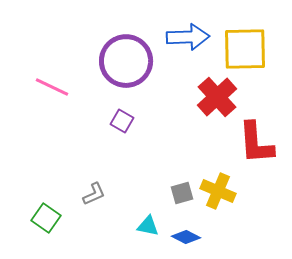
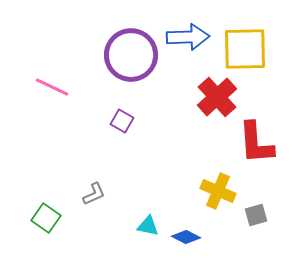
purple circle: moved 5 px right, 6 px up
gray square: moved 74 px right, 22 px down
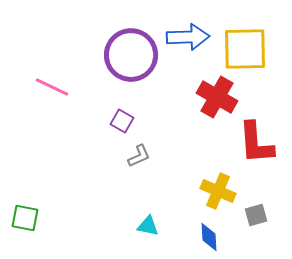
red cross: rotated 18 degrees counterclockwise
gray L-shape: moved 45 px right, 38 px up
green square: moved 21 px left; rotated 24 degrees counterclockwise
blue diamond: moved 23 px right; rotated 60 degrees clockwise
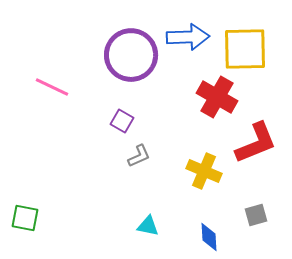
red L-shape: rotated 108 degrees counterclockwise
yellow cross: moved 14 px left, 20 px up
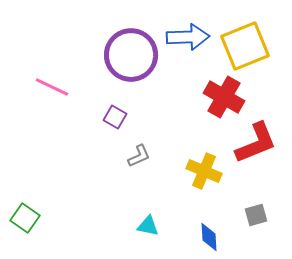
yellow square: moved 3 px up; rotated 21 degrees counterclockwise
red cross: moved 7 px right
purple square: moved 7 px left, 4 px up
green square: rotated 24 degrees clockwise
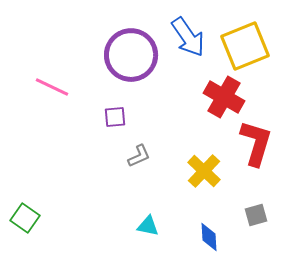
blue arrow: rotated 57 degrees clockwise
purple square: rotated 35 degrees counterclockwise
red L-shape: rotated 51 degrees counterclockwise
yellow cross: rotated 20 degrees clockwise
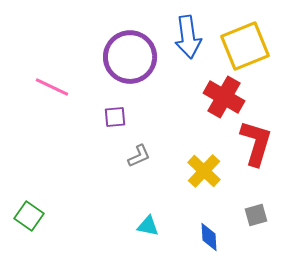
blue arrow: rotated 27 degrees clockwise
purple circle: moved 1 px left, 2 px down
green square: moved 4 px right, 2 px up
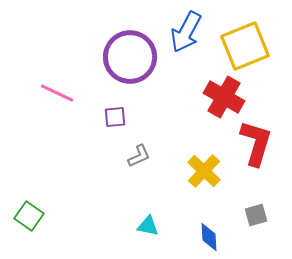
blue arrow: moved 2 px left, 5 px up; rotated 36 degrees clockwise
pink line: moved 5 px right, 6 px down
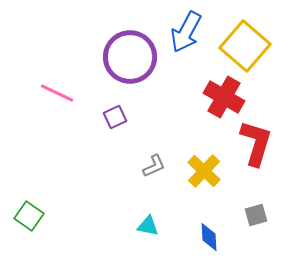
yellow square: rotated 27 degrees counterclockwise
purple square: rotated 20 degrees counterclockwise
gray L-shape: moved 15 px right, 10 px down
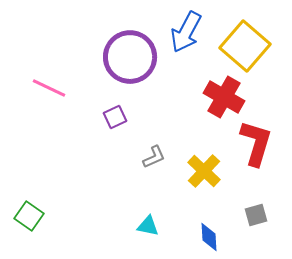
pink line: moved 8 px left, 5 px up
gray L-shape: moved 9 px up
